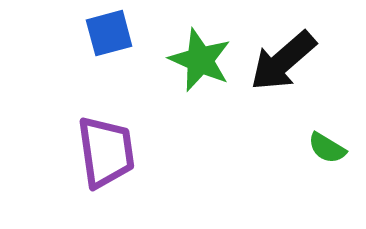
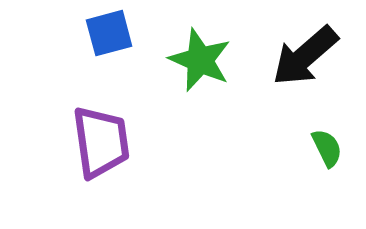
black arrow: moved 22 px right, 5 px up
green semicircle: rotated 147 degrees counterclockwise
purple trapezoid: moved 5 px left, 10 px up
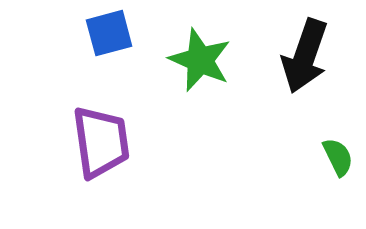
black arrow: rotated 30 degrees counterclockwise
green semicircle: moved 11 px right, 9 px down
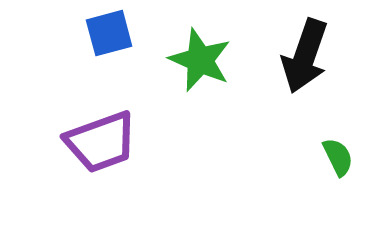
purple trapezoid: rotated 78 degrees clockwise
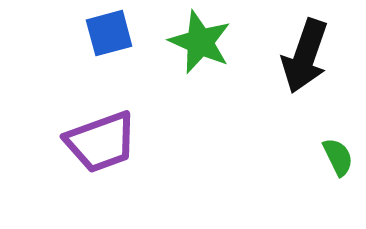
green star: moved 18 px up
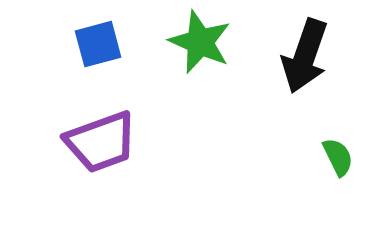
blue square: moved 11 px left, 11 px down
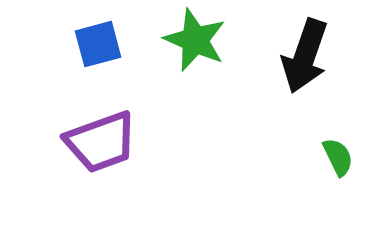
green star: moved 5 px left, 2 px up
